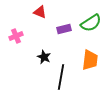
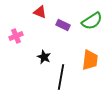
green semicircle: moved 1 px right, 2 px up
purple rectangle: moved 1 px left, 4 px up; rotated 40 degrees clockwise
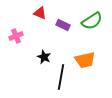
red triangle: moved 1 px down
orange trapezoid: moved 5 px left; rotated 70 degrees clockwise
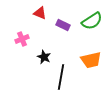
pink cross: moved 6 px right, 3 px down
orange trapezoid: moved 6 px right
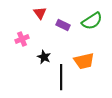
red triangle: rotated 32 degrees clockwise
orange trapezoid: moved 7 px left, 1 px down
black line: rotated 10 degrees counterclockwise
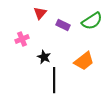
red triangle: rotated 16 degrees clockwise
orange trapezoid: rotated 25 degrees counterclockwise
black line: moved 7 px left, 3 px down
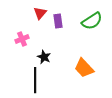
purple rectangle: moved 5 px left, 4 px up; rotated 56 degrees clockwise
orange trapezoid: moved 7 px down; rotated 85 degrees clockwise
black line: moved 19 px left
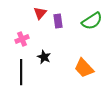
black line: moved 14 px left, 8 px up
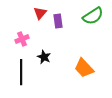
green semicircle: moved 1 px right, 5 px up
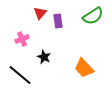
black line: moved 1 px left, 3 px down; rotated 50 degrees counterclockwise
